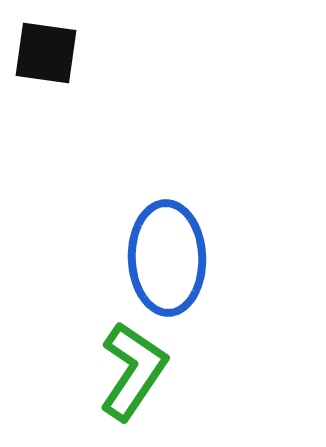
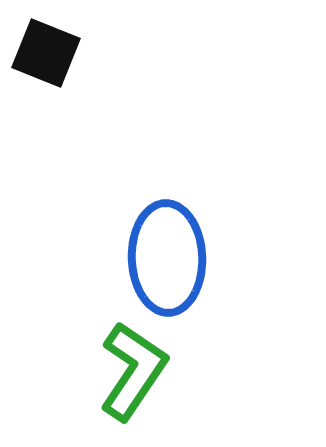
black square: rotated 14 degrees clockwise
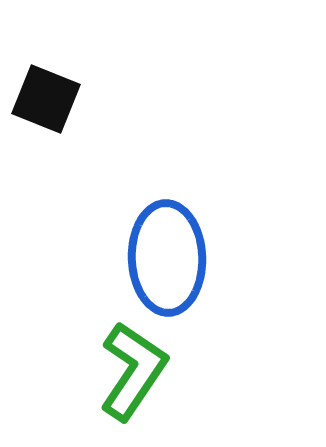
black square: moved 46 px down
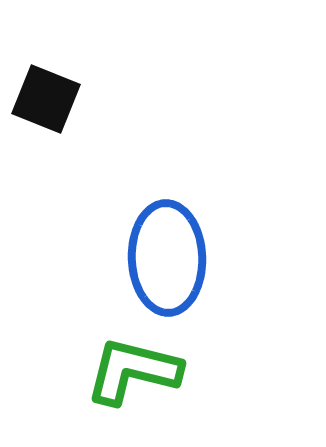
green L-shape: rotated 110 degrees counterclockwise
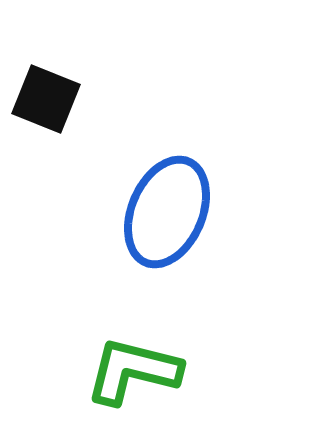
blue ellipse: moved 46 px up; rotated 25 degrees clockwise
